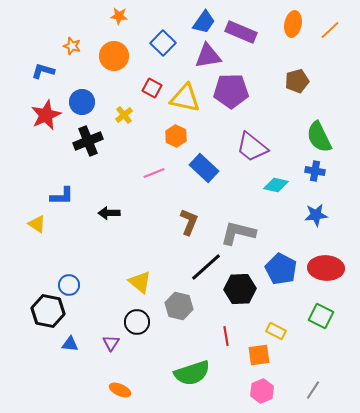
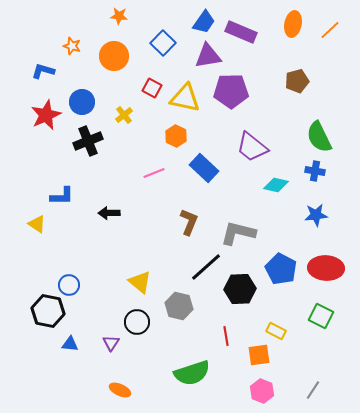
pink hexagon at (262, 391): rotated 15 degrees counterclockwise
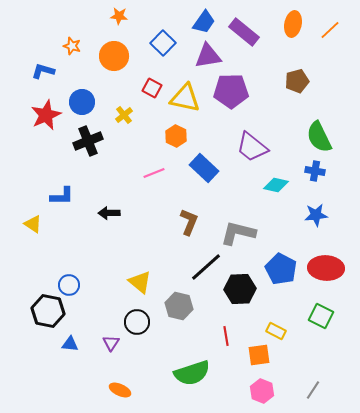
purple rectangle at (241, 32): moved 3 px right; rotated 16 degrees clockwise
yellow triangle at (37, 224): moved 4 px left
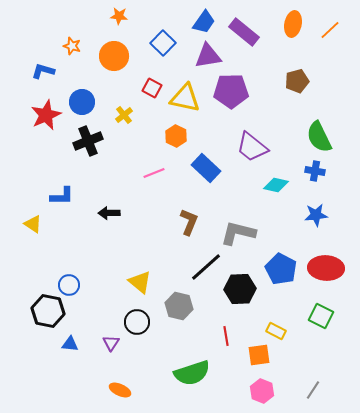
blue rectangle at (204, 168): moved 2 px right
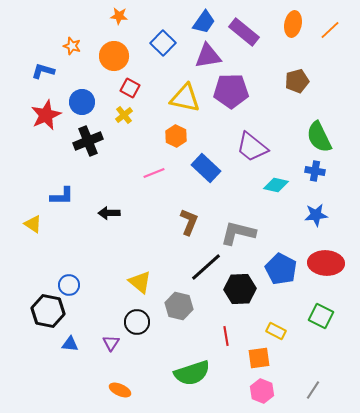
red square at (152, 88): moved 22 px left
red ellipse at (326, 268): moved 5 px up
orange square at (259, 355): moved 3 px down
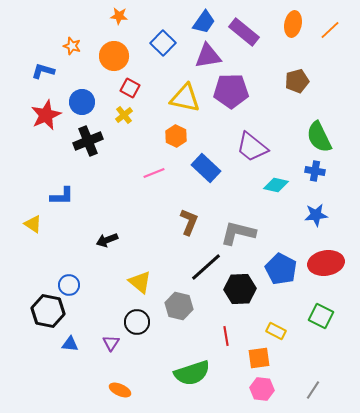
black arrow at (109, 213): moved 2 px left, 27 px down; rotated 20 degrees counterclockwise
red ellipse at (326, 263): rotated 12 degrees counterclockwise
pink hexagon at (262, 391): moved 2 px up; rotated 15 degrees counterclockwise
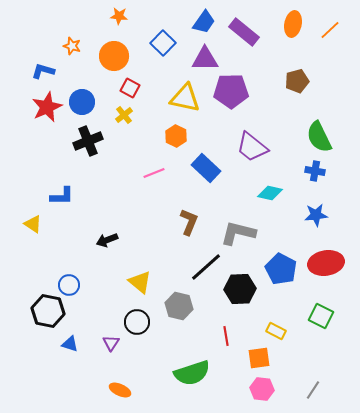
purple triangle at (208, 56): moved 3 px left, 3 px down; rotated 8 degrees clockwise
red star at (46, 115): moved 1 px right, 8 px up
cyan diamond at (276, 185): moved 6 px left, 8 px down
blue triangle at (70, 344): rotated 12 degrees clockwise
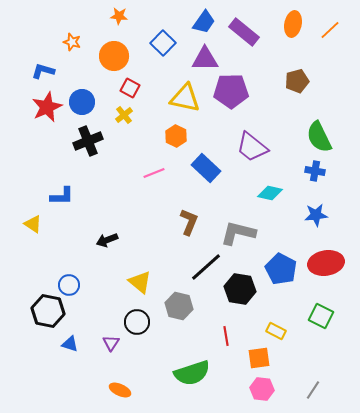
orange star at (72, 46): moved 4 px up
black hexagon at (240, 289): rotated 12 degrees clockwise
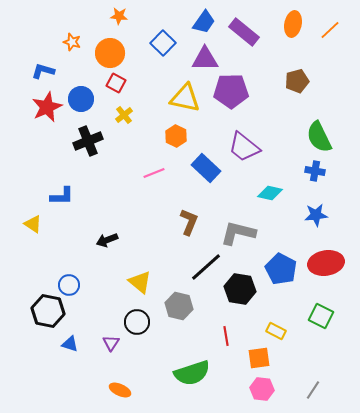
orange circle at (114, 56): moved 4 px left, 3 px up
red square at (130, 88): moved 14 px left, 5 px up
blue circle at (82, 102): moved 1 px left, 3 px up
purple trapezoid at (252, 147): moved 8 px left
